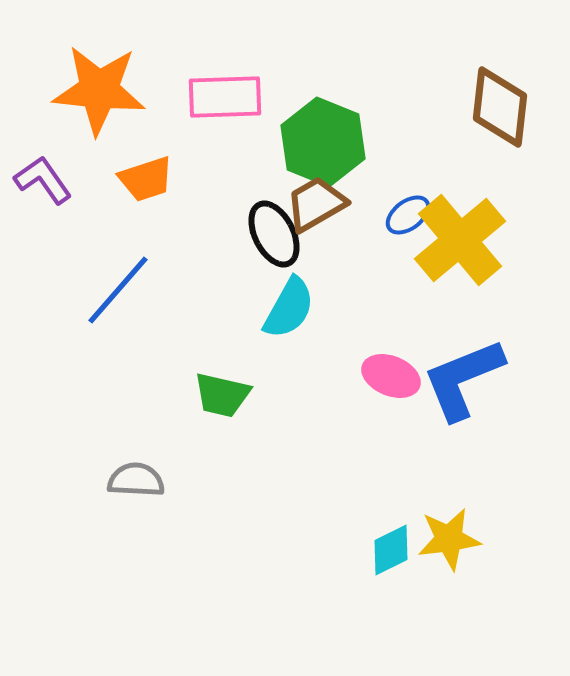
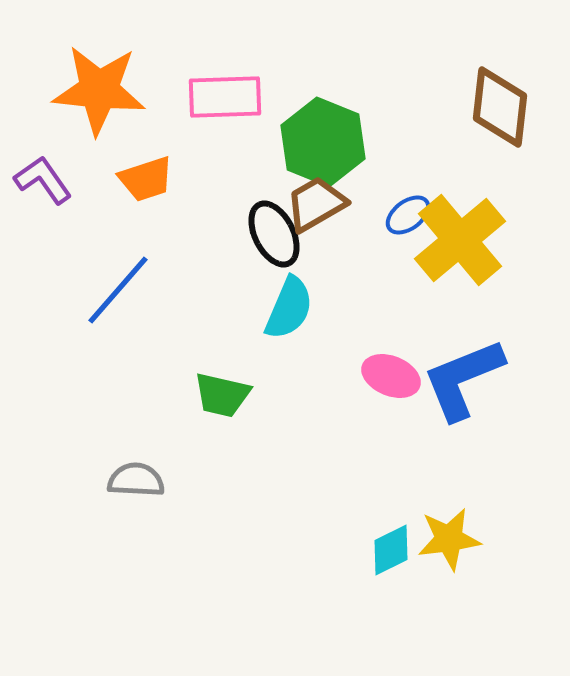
cyan semicircle: rotated 6 degrees counterclockwise
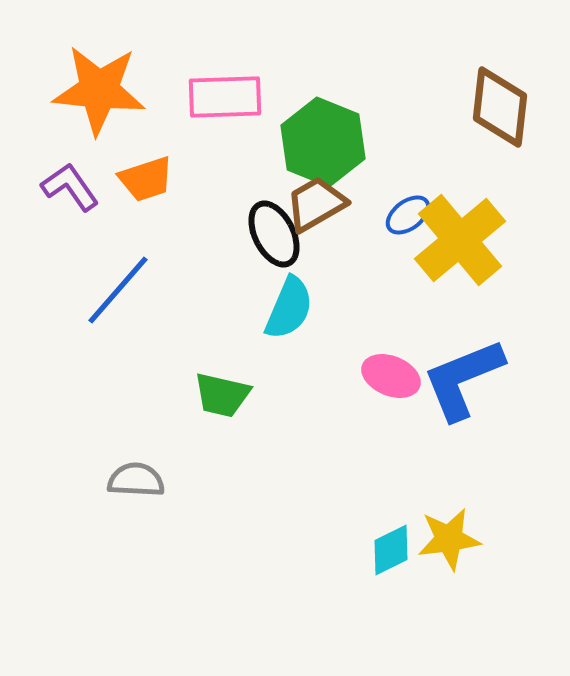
purple L-shape: moved 27 px right, 7 px down
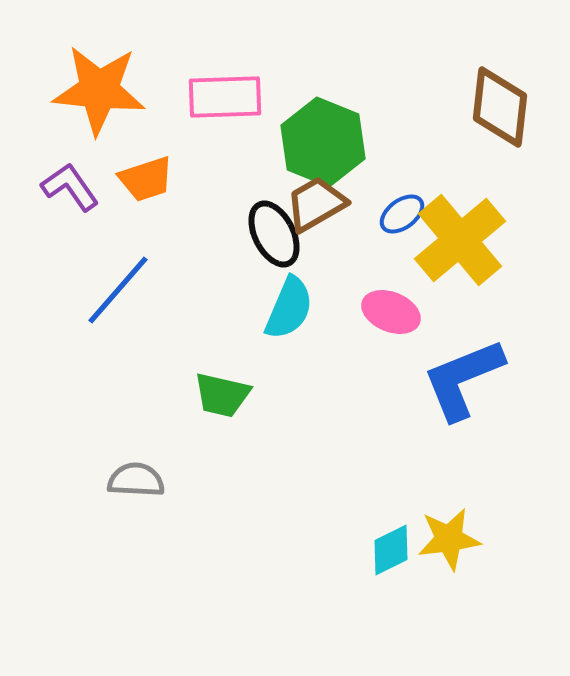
blue ellipse: moved 6 px left, 1 px up
pink ellipse: moved 64 px up
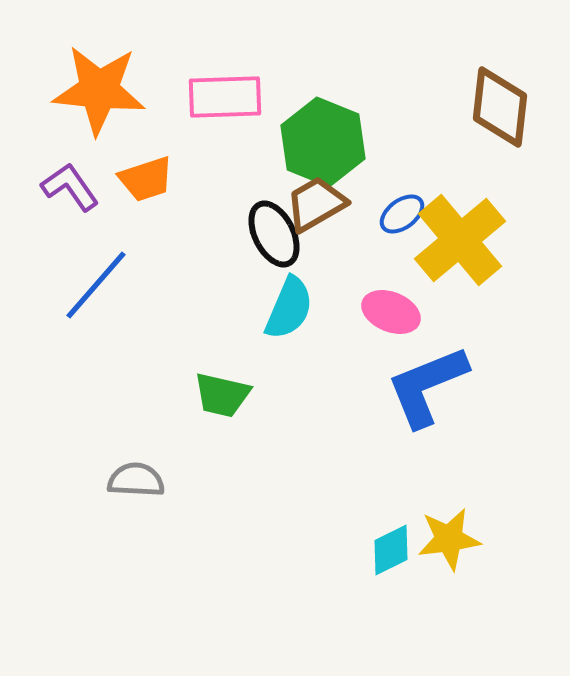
blue line: moved 22 px left, 5 px up
blue L-shape: moved 36 px left, 7 px down
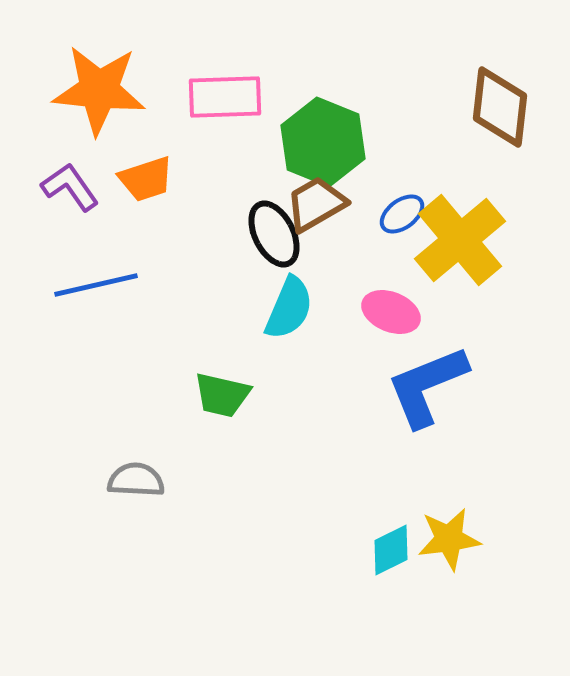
blue line: rotated 36 degrees clockwise
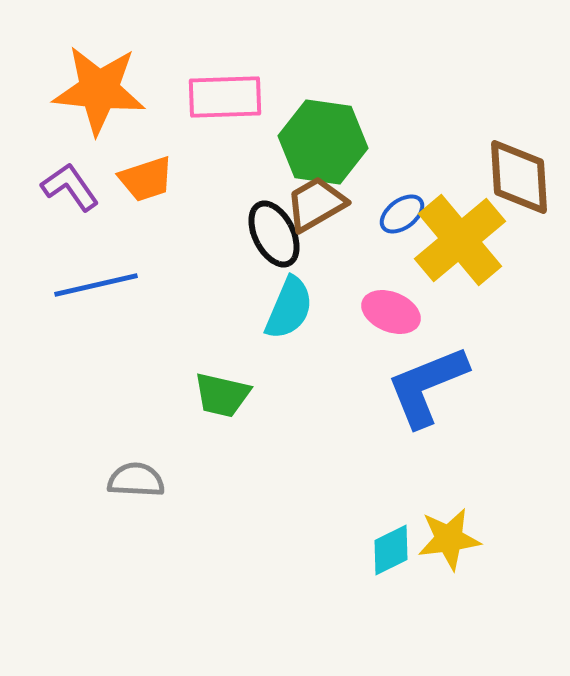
brown diamond: moved 19 px right, 70 px down; rotated 10 degrees counterclockwise
green hexagon: rotated 14 degrees counterclockwise
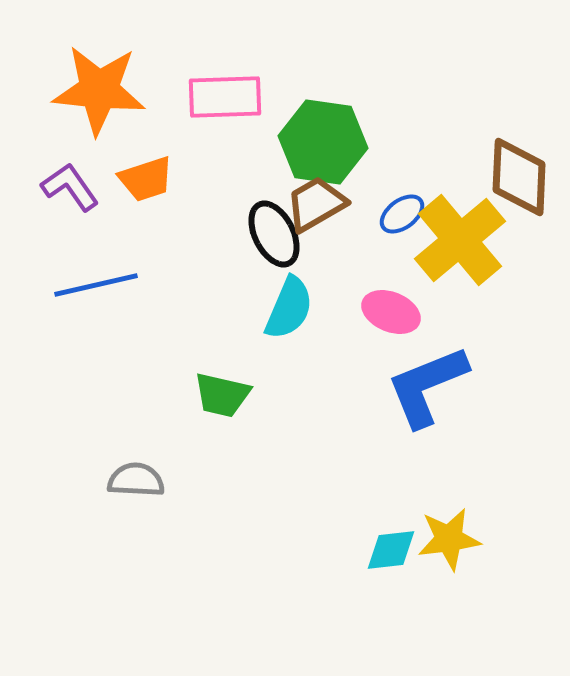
brown diamond: rotated 6 degrees clockwise
cyan diamond: rotated 20 degrees clockwise
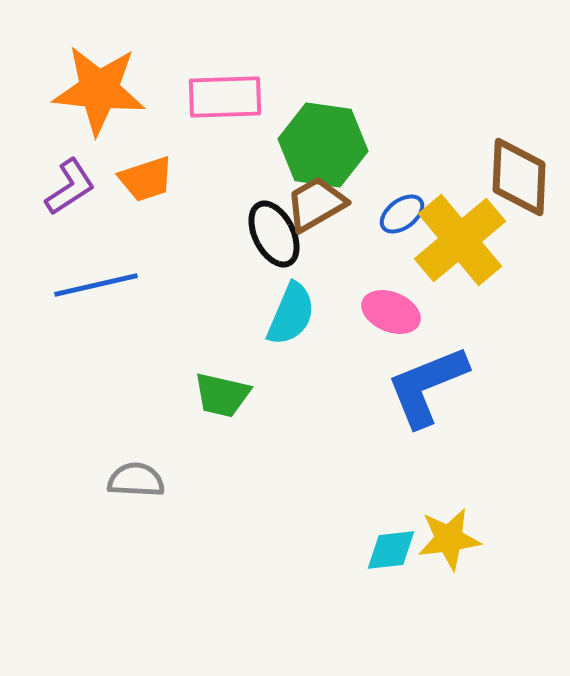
green hexagon: moved 3 px down
purple L-shape: rotated 92 degrees clockwise
cyan semicircle: moved 2 px right, 6 px down
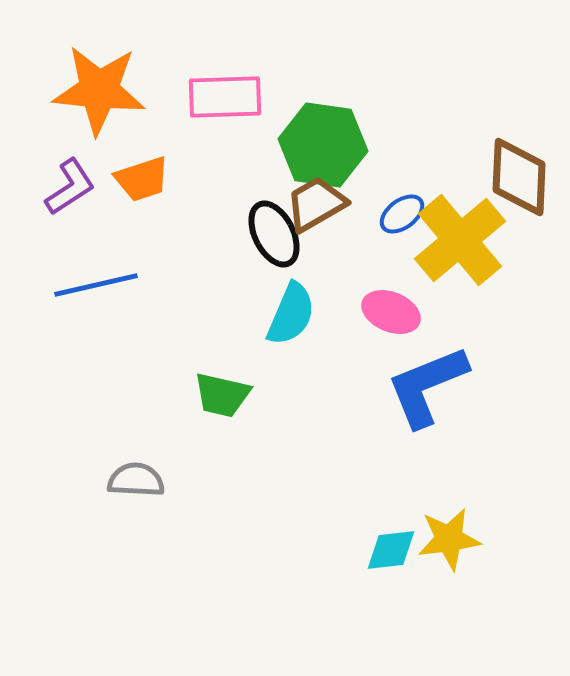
orange trapezoid: moved 4 px left
